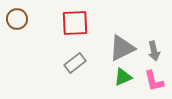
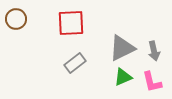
brown circle: moved 1 px left
red square: moved 4 px left
pink L-shape: moved 2 px left, 1 px down
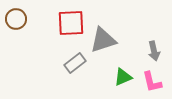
gray triangle: moved 19 px left, 8 px up; rotated 8 degrees clockwise
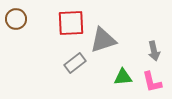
green triangle: rotated 18 degrees clockwise
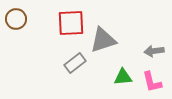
gray arrow: rotated 96 degrees clockwise
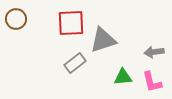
gray arrow: moved 1 px down
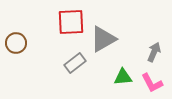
brown circle: moved 24 px down
red square: moved 1 px up
gray triangle: moved 1 px up; rotated 12 degrees counterclockwise
gray arrow: rotated 120 degrees clockwise
pink L-shape: moved 1 px down; rotated 15 degrees counterclockwise
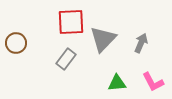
gray triangle: rotated 16 degrees counterclockwise
gray arrow: moved 13 px left, 9 px up
gray rectangle: moved 9 px left, 4 px up; rotated 15 degrees counterclockwise
green triangle: moved 6 px left, 6 px down
pink L-shape: moved 1 px right, 1 px up
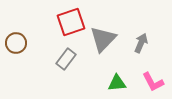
red square: rotated 16 degrees counterclockwise
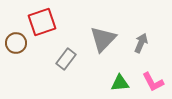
red square: moved 29 px left
green triangle: moved 3 px right
